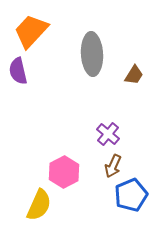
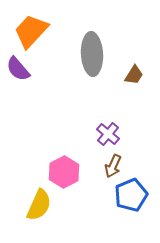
purple semicircle: moved 2 px up; rotated 28 degrees counterclockwise
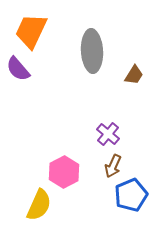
orange trapezoid: rotated 18 degrees counterclockwise
gray ellipse: moved 3 px up
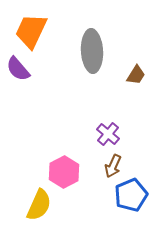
brown trapezoid: moved 2 px right
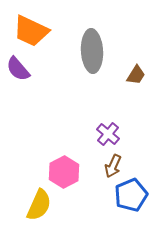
orange trapezoid: rotated 90 degrees counterclockwise
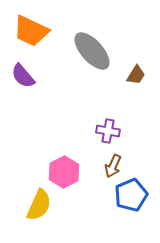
gray ellipse: rotated 39 degrees counterclockwise
purple semicircle: moved 5 px right, 7 px down
purple cross: moved 3 px up; rotated 30 degrees counterclockwise
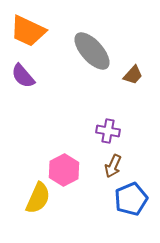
orange trapezoid: moved 3 px left
brown trapezoid: moved 3 px left; rotated 10 degrees clockwise
pink hexagon: moved 2 px up
blue pentagon: moved 4 px down
yellow semicircle: moved 1 px left, 7 px up
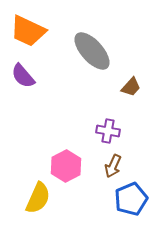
brown trapezoid: moved 2 px left, 12 px down
pink hexagon: moved 2 px right, 4 px up
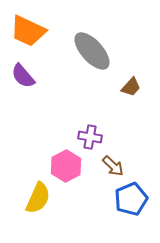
purple cross: moved 18 px left, 6 px down
brown arrow: rotated 70 degrees counterclockwise
